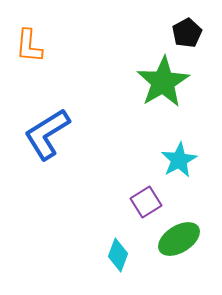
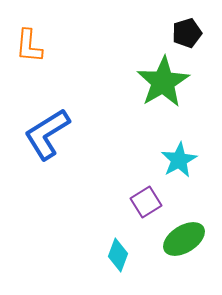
black pentagon: rotated 12 degrees clockwise
green ellipse: moved 5 px right
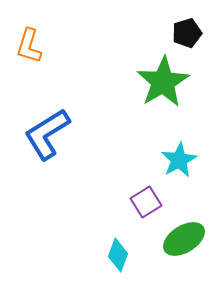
orange L-shape: rotated 12 degrees clockwise
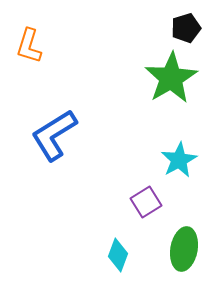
black pentagon: moved 1 px left, 5 px up
green star: moved 8 px right, 4 px up
blue L-shape: moved 7 px right, 1 px down
green ellipse: moved 10 px down; rotated 48 degrees counterclockwise
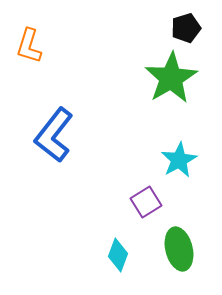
blue L-shape: rotated 20 degrees counterclockwise
green ellipse: moved 5 px left; rotated 24 degrees counterclockwise
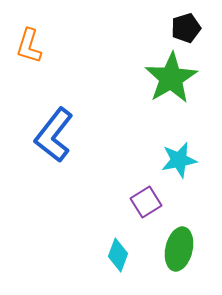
cyan star: rotated 18 degrees clockwise
green ellipse: rotated 27 degrees clockwise
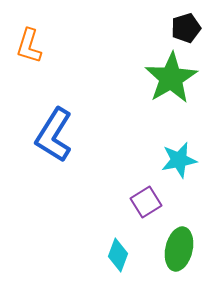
blue L-shape: rotated 6 degrees counterclockwise
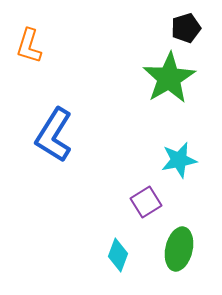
green star: moved 2 px left
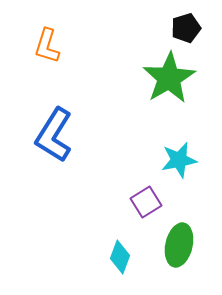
orange L-shape: moved 18 px right
green ellipse: moved 4 px up
cyan diamond: moved 2 px right, 2 px down
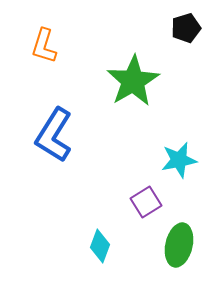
orange L-shape: moved 3 px left
green star: moved 36 px left, 3 px down
cyan diamond: moved 20 px left, 11 px up
